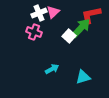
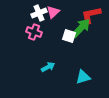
white square: rotated 24 degrees counterclockwise
cyan arrow: moved 4 px left, 2 px up
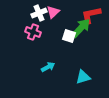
pink cross: moved 1 px left
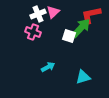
white cross: moved 1 px left, 1 px down
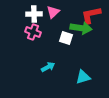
white cross: moved 4 px left; rotated 21 degrees clockwise
green arrow: rotated 55 degrees clockwise
white square: moved 3 px left, 2 px down
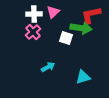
pink cross: rotated 28 degrees clockwise
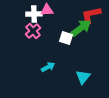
pink triangle: moved 6 px left, 2 px up; rotated 40 degrees clockwise
green arrow: rotated 45 degrees counterclockwise
pink cross: moved 1 px up
cyan triangle: rotated 35 degrees counterclockwise
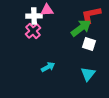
white cross: moved 2 px down
white square: moved 23 px right, 6 px down
cyan triangle: moved 5 px right, 3 px up
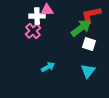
white cross: moved 3 px right
cyan triangle: moved 3 px up
